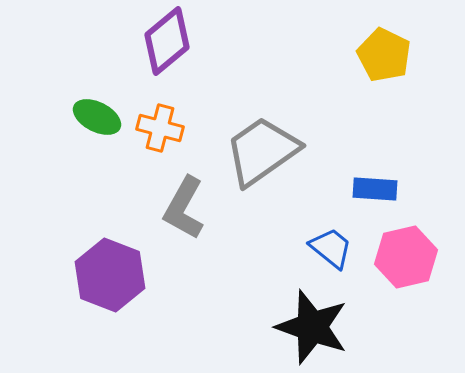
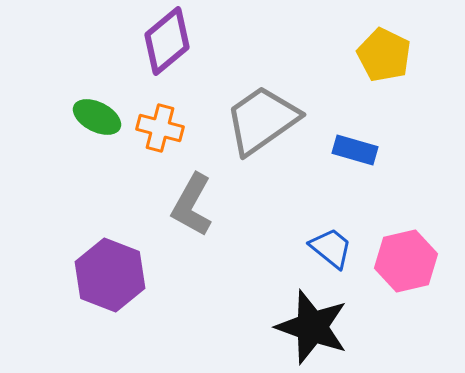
gray trapezoid: moved 31 px up
blue rectangle: moved 20 px left, 39 px up; rotated 12 degrees clockwise
gray L-shape: moved 8 px right, 3 px up
pink hexagon: moved 4 px down
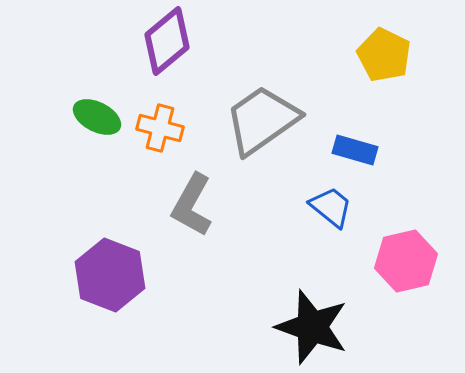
blue trapezoid: moved 41 px up
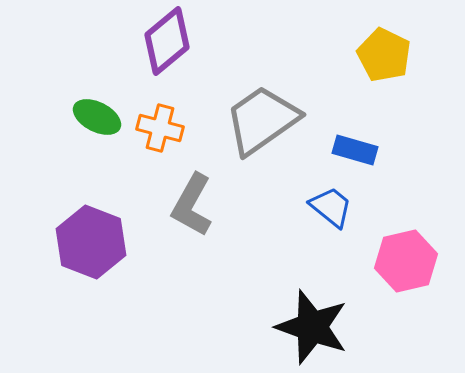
purple hexagon: moved 19 px left, 33 px up
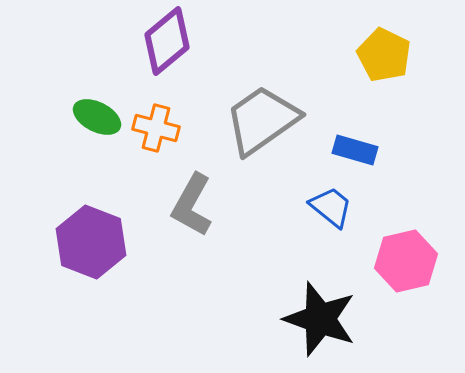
orange cross: moved 4 px left
black star: moved 8 px right, 8 px up
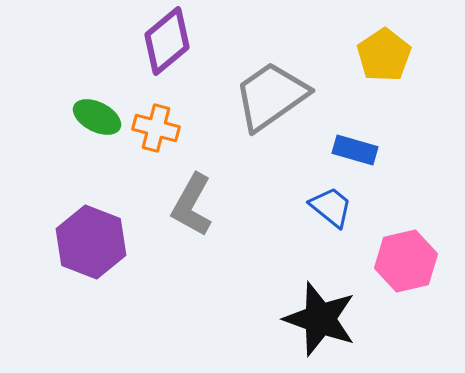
yellow pentagon: rotated 12 degrees clockwise
gray trapezoid: moved 9 px right, 24 px up
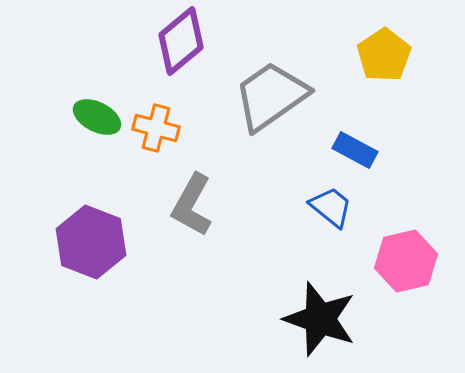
purple diamond: moved 14 px right
blue rectangle: rotated 12 degrees clockwise
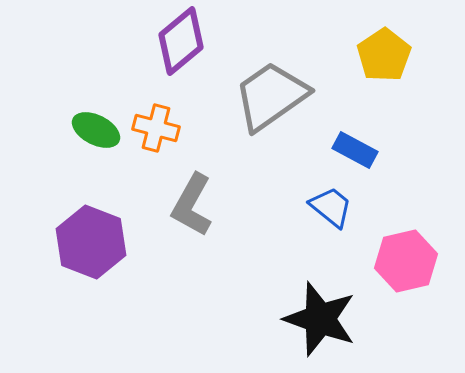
green ellipse: moved 1 px left, 13 px down
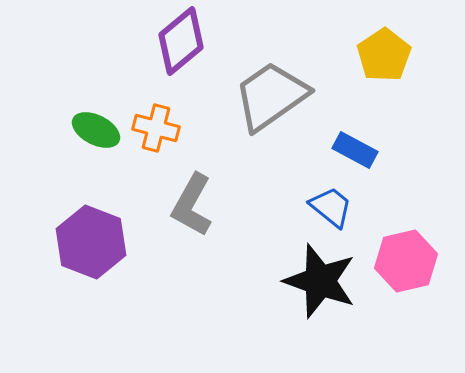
black star: moved 38 px up
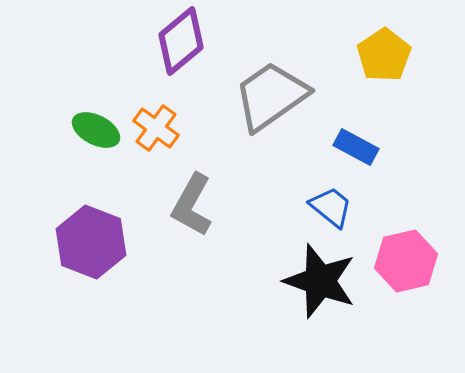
orange cross: rotated 21 degrees clockwise
blue rectangle: moved 1 px right, 3 px up
